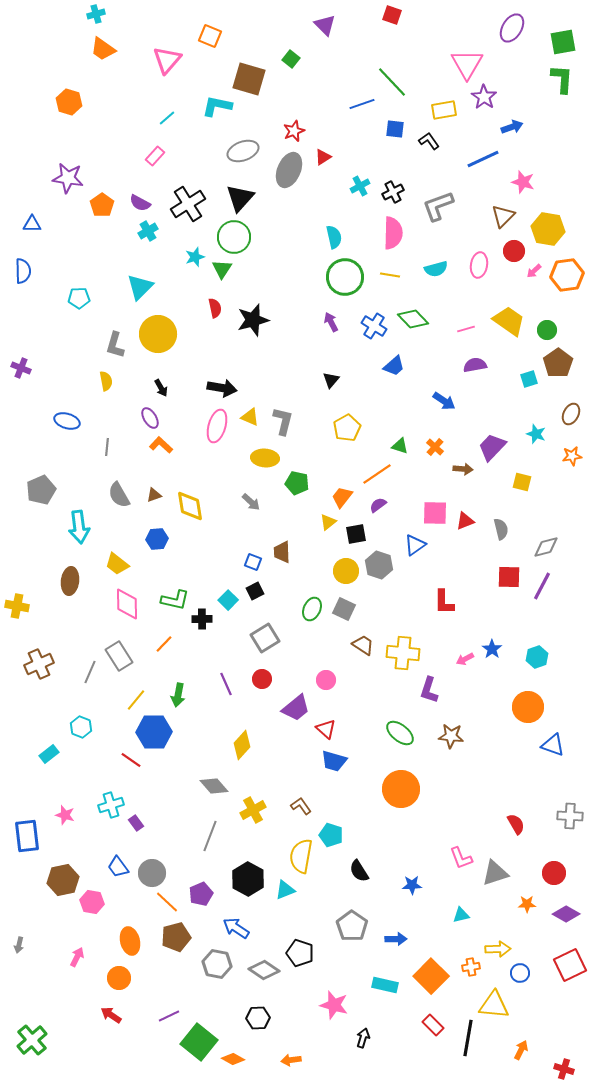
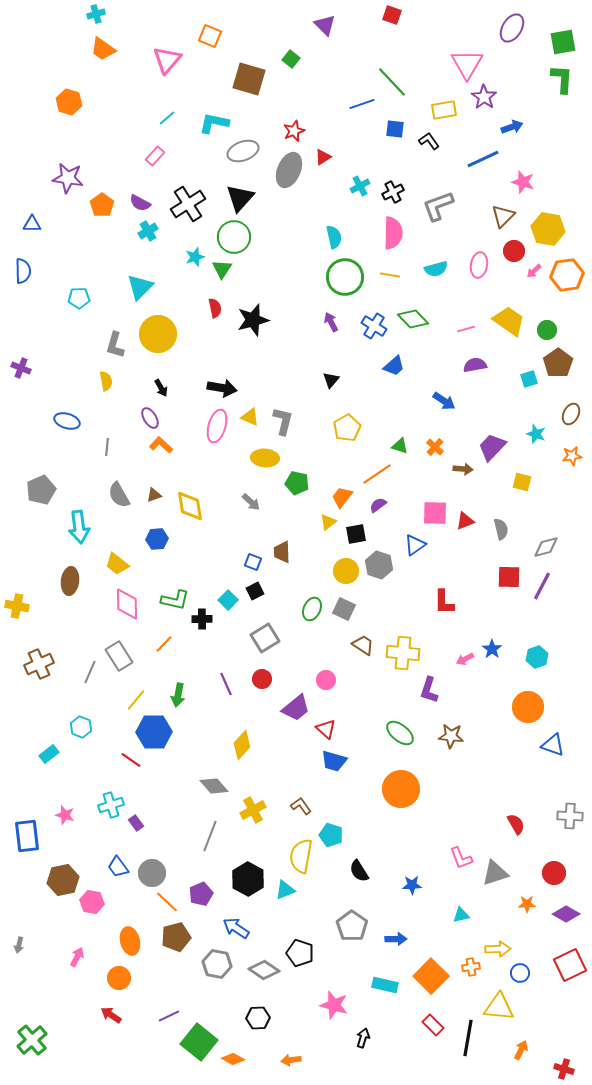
cyan L-shape at (217, 106): moved 3 px left, 17 px down
yellow triangle at (494, 1005): moved 5 px right, 2 px down
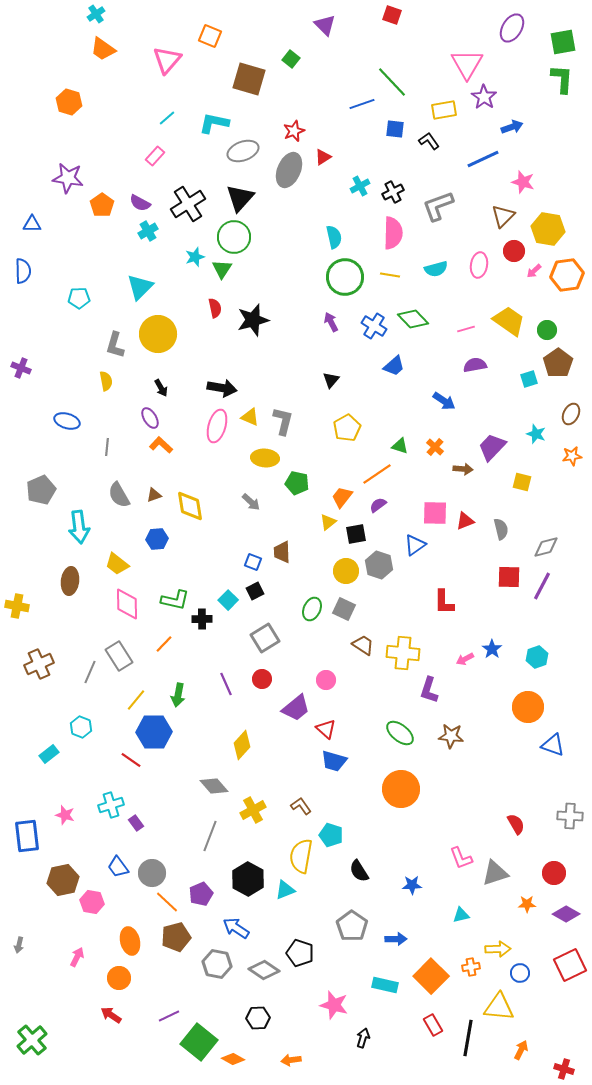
cyan cross at (96, 14): rotated 18 degrees counterclockwise
red rectangle at (433, 1025): rotated 15 degrees clockwise
